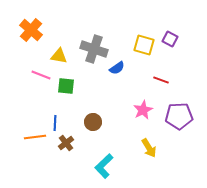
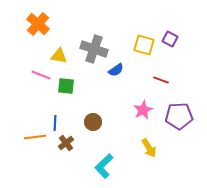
orange cross: moved 7 px right, 6 px up
blue semicircle: moved 1 px left, 2 px down
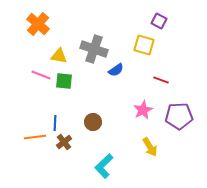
purple square: moved 11 px left, 18 px up
green square: moved 2 px left, 5 px up
brown cross: moved 2 px left, 1 px up
yellow arrow: moved 1 px right, 1 px up
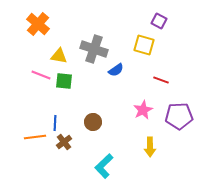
yellow arrow: rotated 30 degrees clockwise
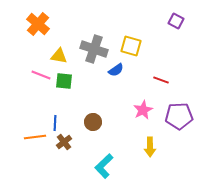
purple square: moved 17 px right
yellow square: moved 13 px left, 1 px down
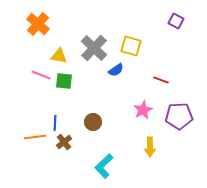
gray cross: moved 1 px up; rotated 24 degrees clockwise
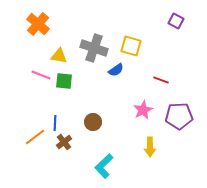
gray cross: rotated 24 degrees counterclockwise
orange line: rotated 30 degrees counterclockwise
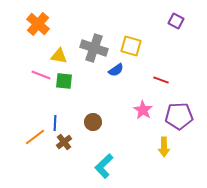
pink star: rotated 12 degrees counterclockwise
yellow arrow: moved 14 px right
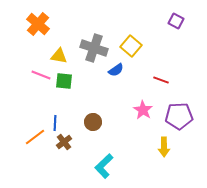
yellow square: rotated 25 degrees clockwise
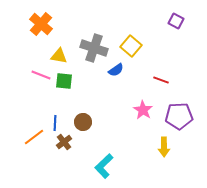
orange cross: moved 3 px right
brown circle: moved 10 px left
orange line: moved 1 px left
